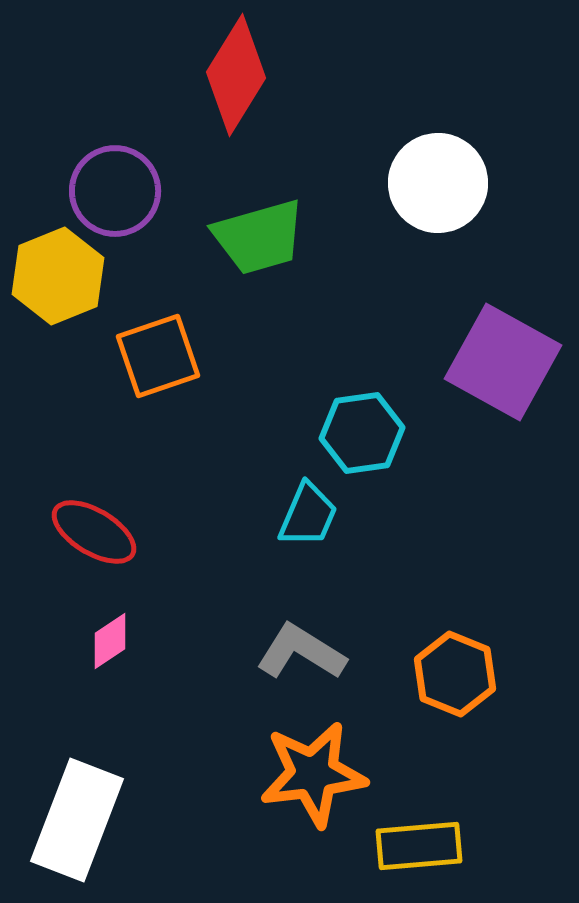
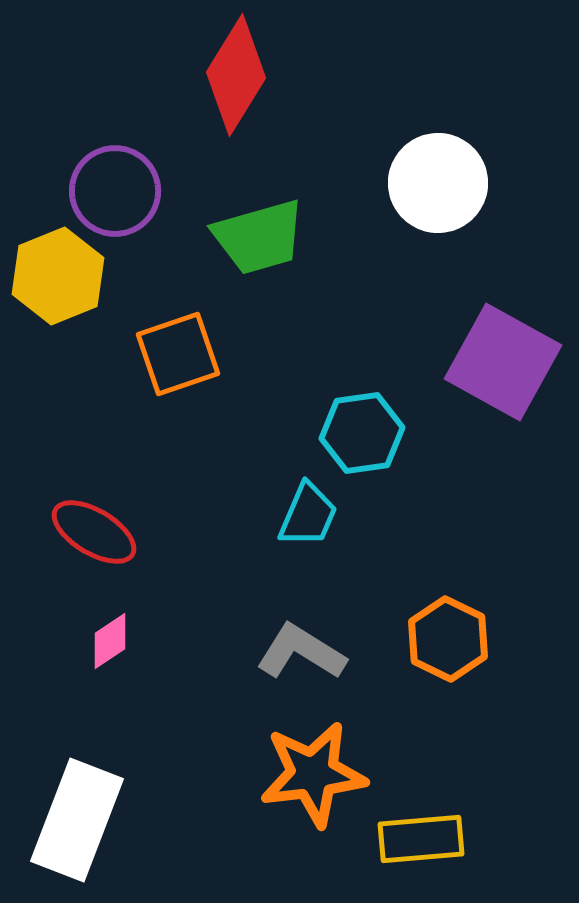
orange square: moved 20 px right, 2 px up
orange hexagon: moved 7 px left, 35 px up; rotated 4 degrees clockwise
yellow rectangle: moved 2 px right, 7 px up
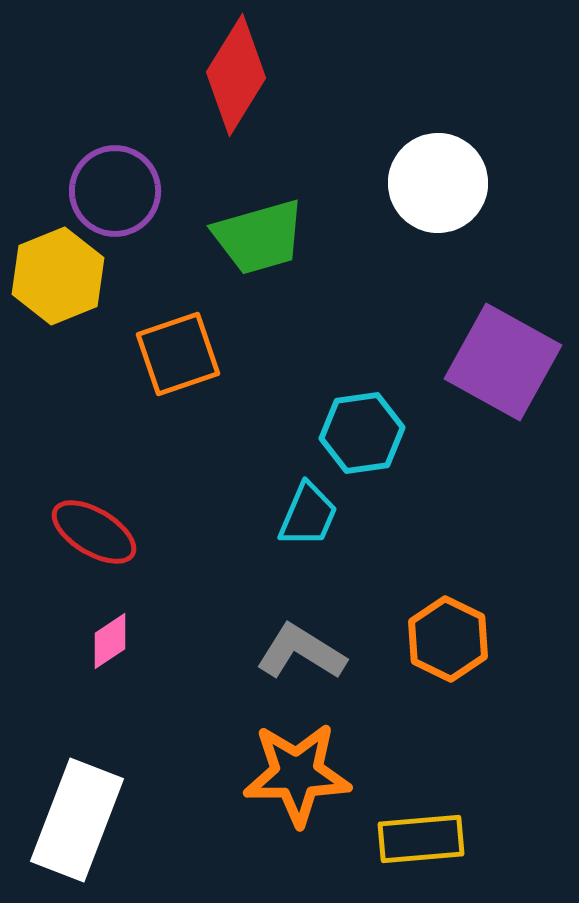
orange star: moved 16 px left; rotated 6 degrees clockwise
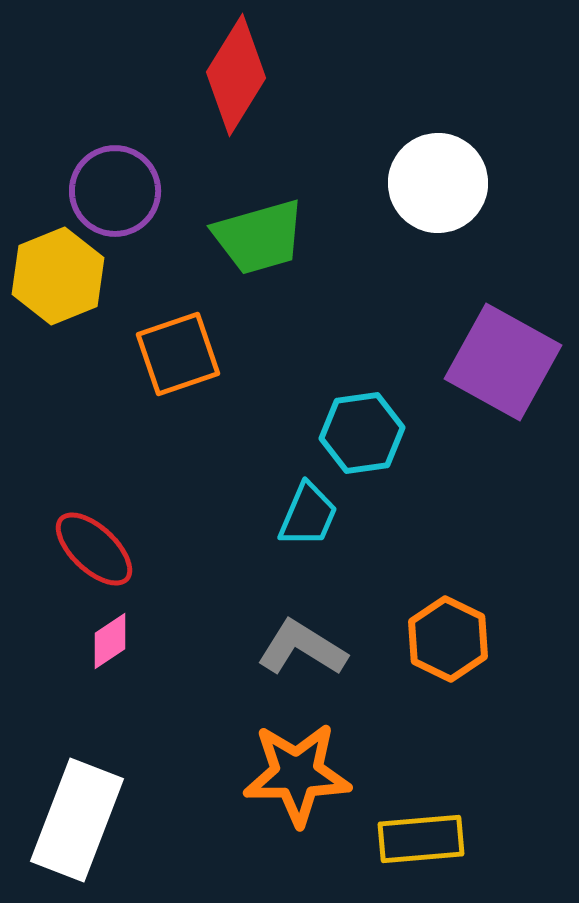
red ellipse: moved 17 px down; rotated 12 degrees clockwise
gray L-shape: moved 1 px right, 4 px up
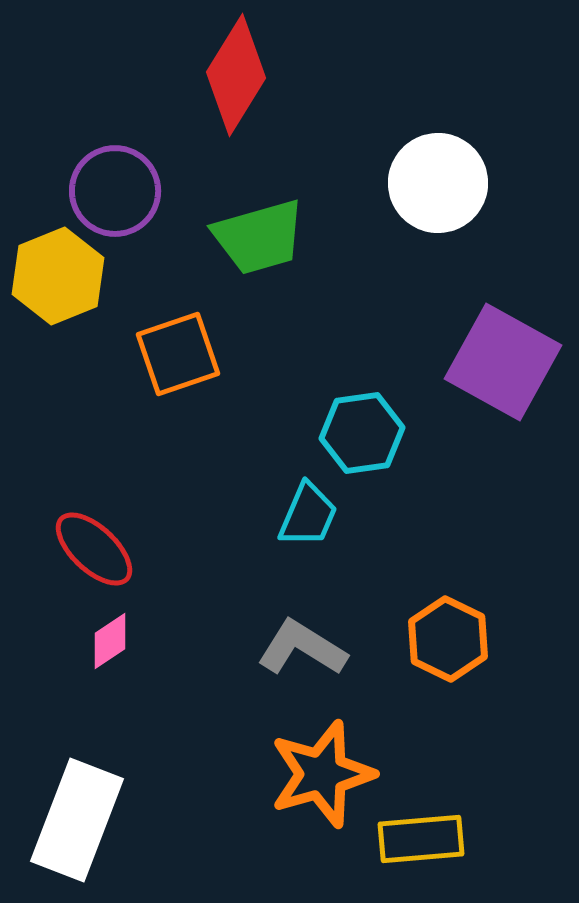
orange star: moved 25 px right; rotated 15 degrees counterclockwise
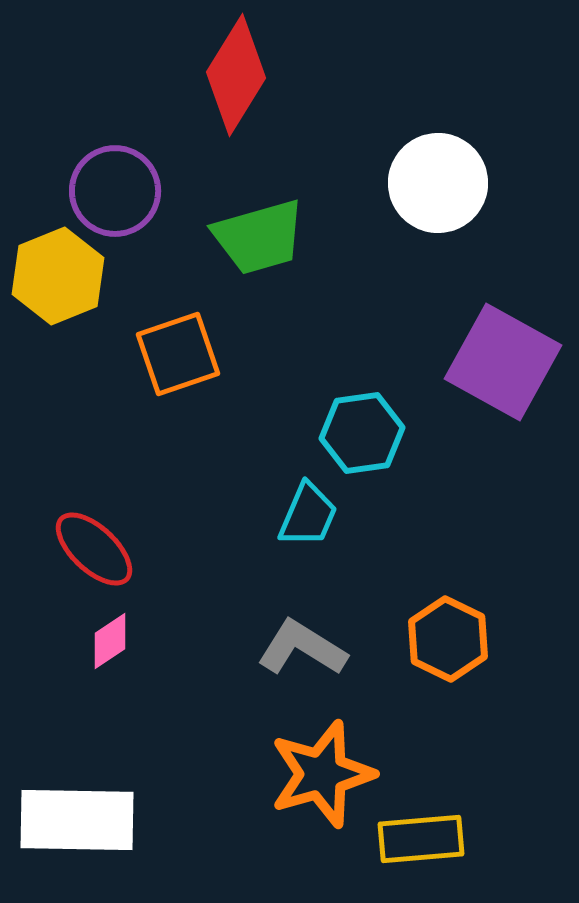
white rectangle: rotated 70 degrees clockwise
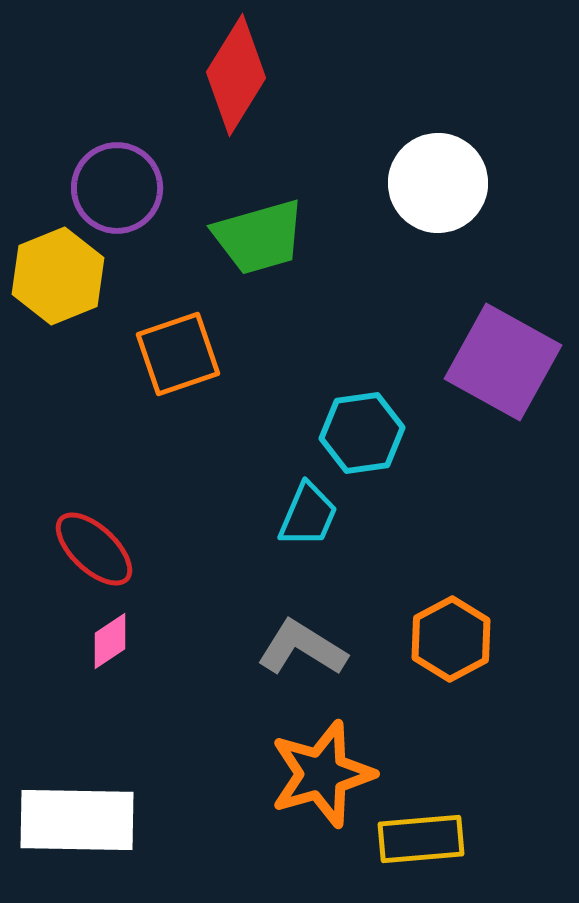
purple circle: moved 2 px right, 3 px up
orange hexagon: moved 3 px right; rotated 6 degrees clockwise
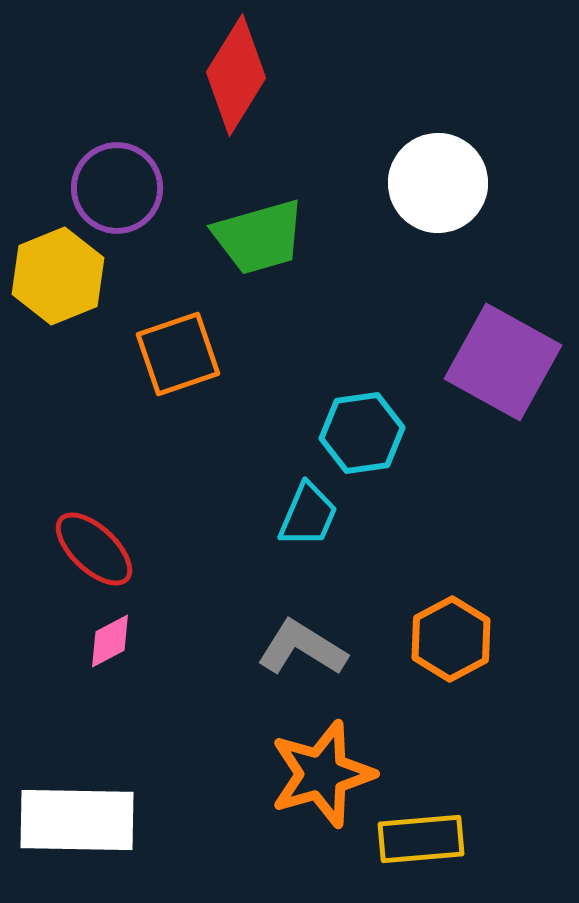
pink diamond: rotated 6 degrees clockwise
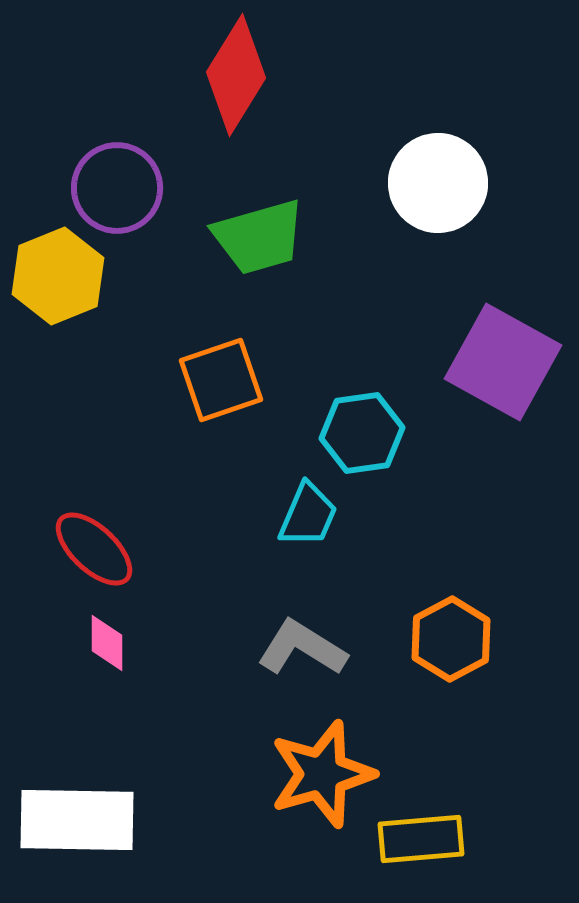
orange square: moved 43 px right, 26 px down
pink diamond: moved 3 px left, 2 px down; rotated 62 degrees counterclockwise
